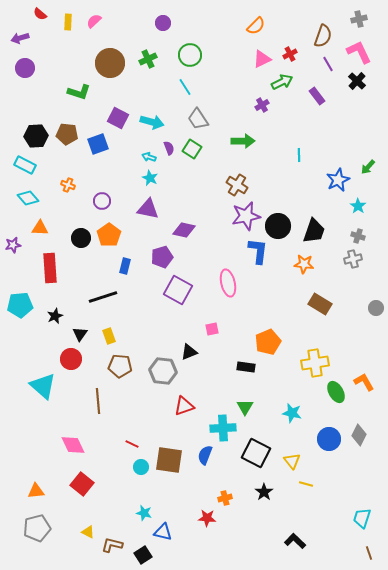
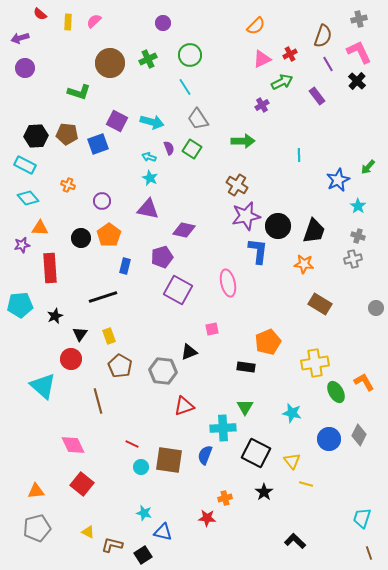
purple square at (118, 118): moved 1 px left, 3 px down
purple star at (13, 245): moved 9 px right
brown pentagon at (120, 366): rotated 25 degrees clockwise
brown line at (98, 401): rotated 10 degrees counterclockwise
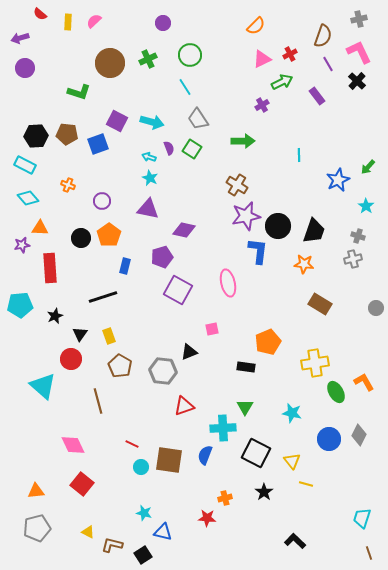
cyan star at (358, 206): moved 8 px right
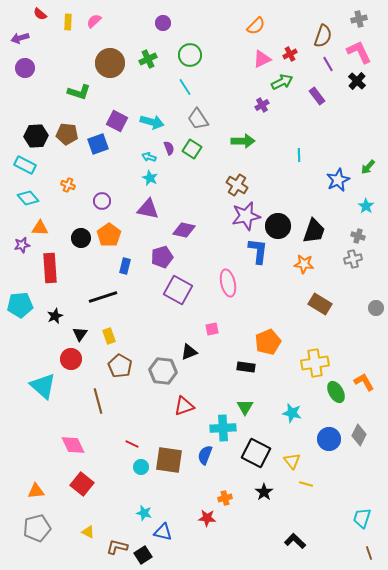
brown L-shape at (112, 545): moved 5 px right, 2 px down
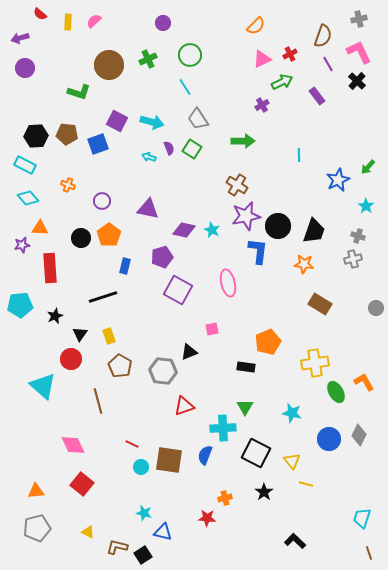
brown circle at (110, 63): moved 1 px left, 2 px down
cyan star at (150, 178): moved 62 px right, 52 px down
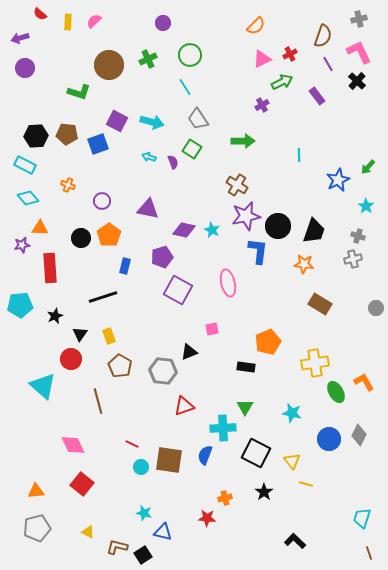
purple semicircle at (169, 148): moved 4 px right, 14 px down
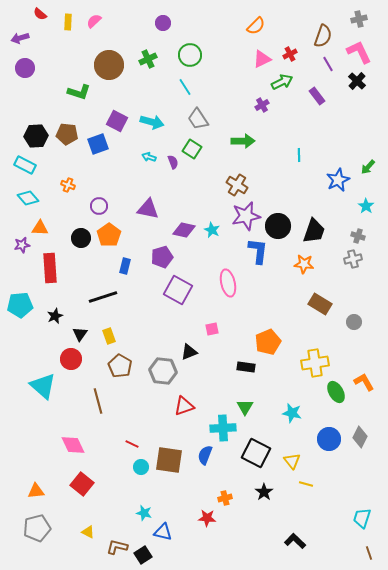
purple circle at (102, 201): moved 3 px left, 5 px down
gray circle at (376, 308): moved 22 px left, 14 px down
gray diamond at (359, 435): moved 1 px right, 2 px down
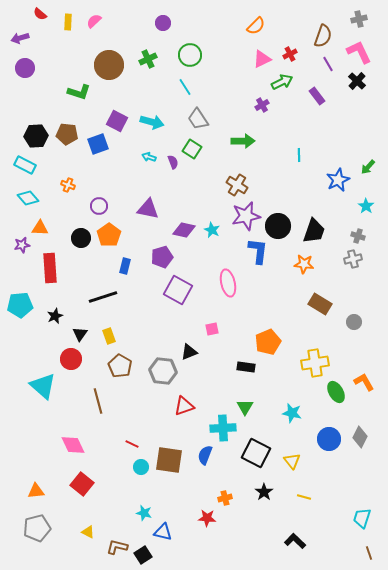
yellow line at (306, 484): moved 2 px left, 13 px down
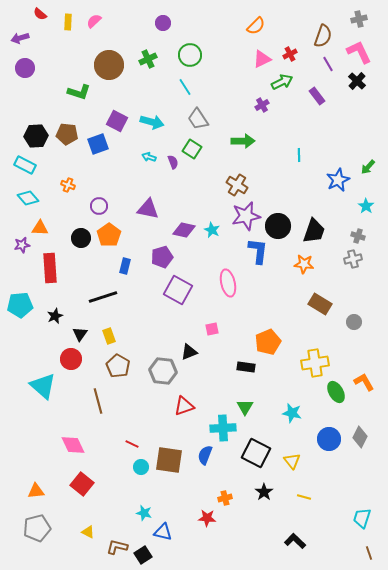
brown pentagon at (120, 366): moved 2 px left
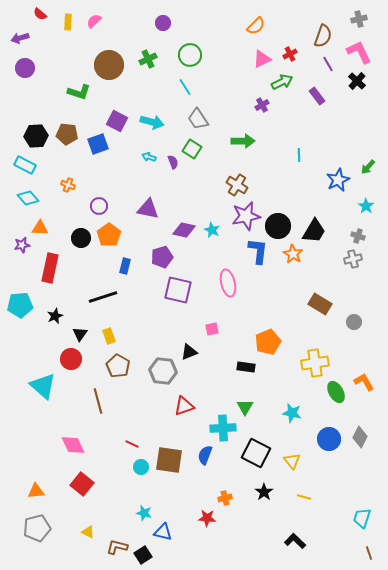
black trapezoid at (314, 231): rotated 12 degrees clockwise
orange star at (304, 264): moved 11 px left, 10 px up; rotated 24 degrees clockwise
red rectangle at (50, 268): rotated 16 degrees clockwise
purple square at (178, 290): rotated 16 degrees counterclockwise
